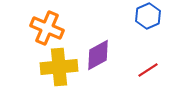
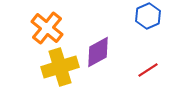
orange cross: rotated 16 degrees clockwise
purple diamond: moved 3 px up
yellow cross: moved 1 px right; rotated 12 degrees counterclockwise
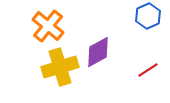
orange cross: moved 1 px right, 2 px up
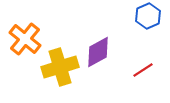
orange cross: moved 23 px left, 13 px down
red line: moved 5 px left
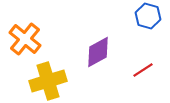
blue hexagon: rotated 20 degrees counterclockwise
yellow cross: moved 12 px left, 14 px down
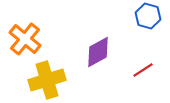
yellow cross: moved 1 px left, 1 px up
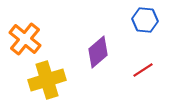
blue hexagon: moved 3 px left, 4 px down; rotated 10 degrees counterclockwise
purple diamond: rotated 12 degrees counterclockwise
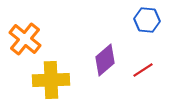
blue hexagon: moved 2 px right
purple diamond: moved 7 px right, 8 px down
yellow cross: moved 4 px right; rotated 15 degrees clockwise
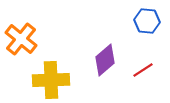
blue hexagon: moved 1 px down
orange cross: moved 4 px left
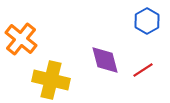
blue hexagon: rotated 25 degrees clockwise
purple diamond: rotated 64 degrees counterclockwise
yellow cross: rotated 15 degrees clockwise
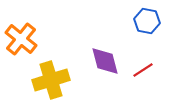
blue hexagon: rotated 20 degrees counterclockwise
purple diamond: moved 1 px down
yellow cross: rotated 30 degrees counterclockwise
